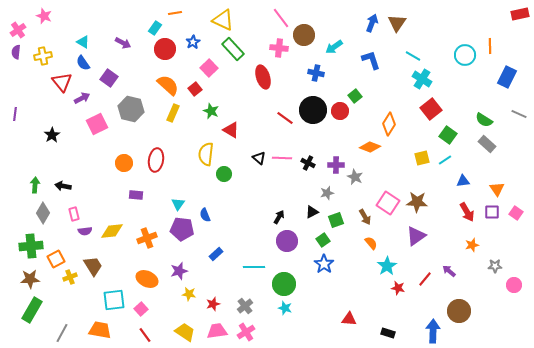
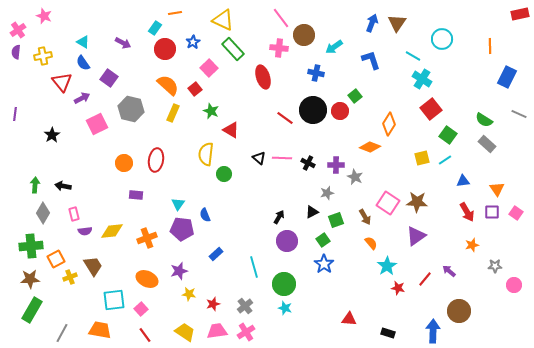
cyan circle at (465, 55): moved 23 px left, 16 px up
cyan line at (254, 267): rotated 75 degrees clockwise
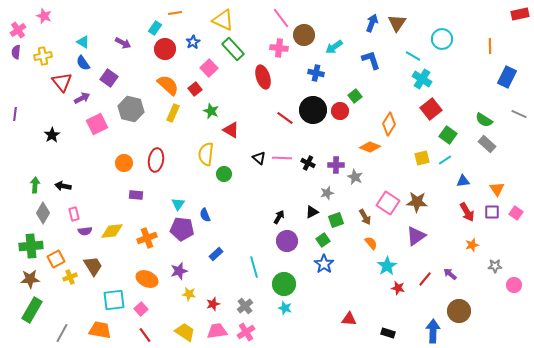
purple arrow at (449, 271): moved 1 px right, 3 px down
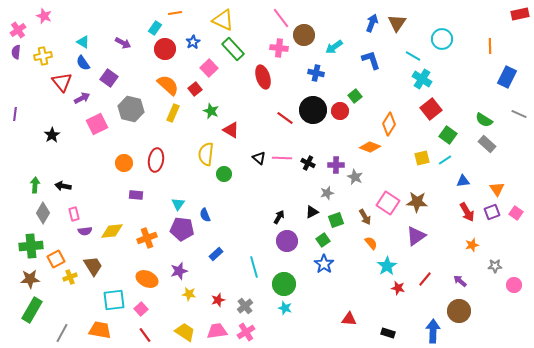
purple square at (492, 212): rotated 21 degrees counterclockwise
purple arrow at (450, 274): moved 10 px right, 7 px down
red star at (213, 304): moved 5 px right, 4 px up
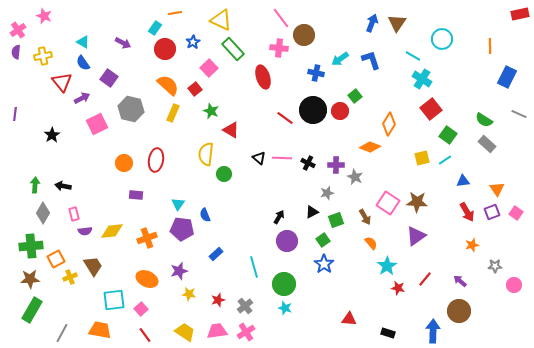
yellow triangle at (223, 20): moved 2 px left
cyan arrow at (334, 47): moved 6 px right, 12 px down
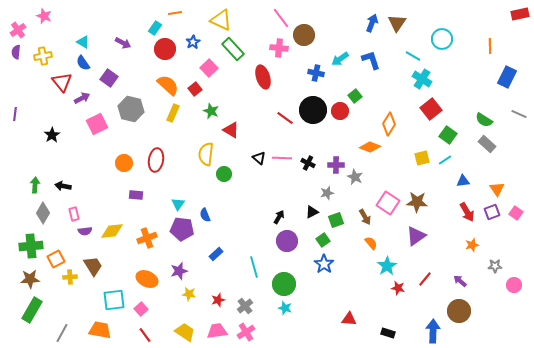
yellow cross at (70, 277): rotated 16 degrees clockwise
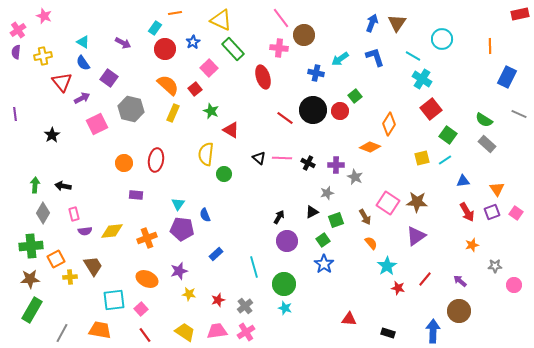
blue L-shape at (371, 60): moved 4 px right, 3 px up
purple line at (15, 114): rotated 16 degrees counterclockwise
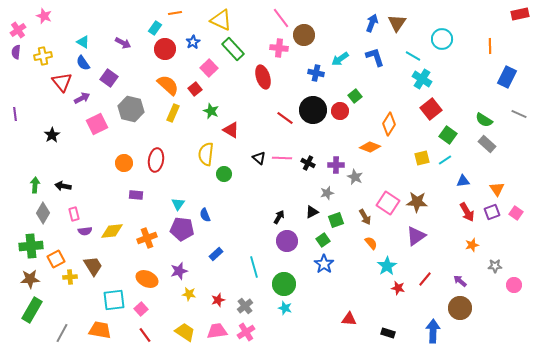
brown circle at (459, 311): moved 1 px right, 3 px up
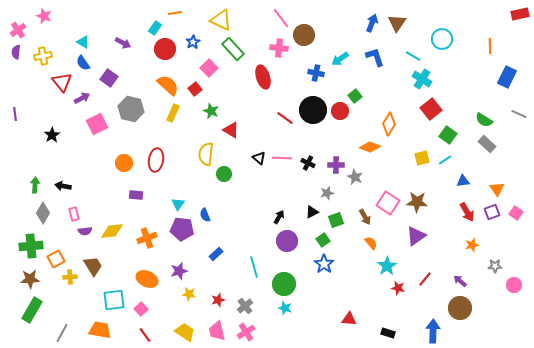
pink trapezoid at (217, 331): rotated 95 degrees counterclockwise
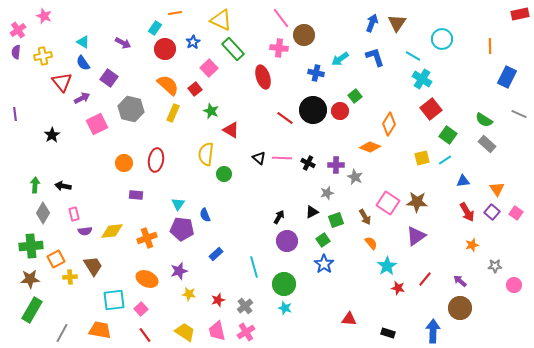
purple square at (492, 212): rotated 28 degrees counterclockwise
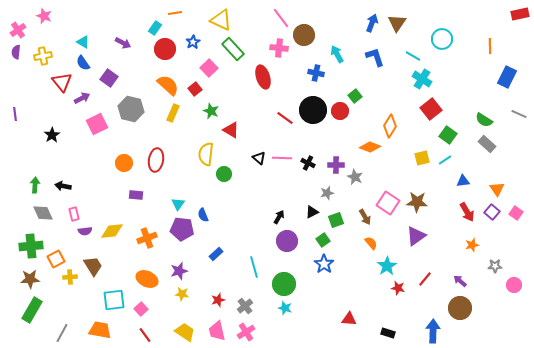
cyan arrow at (340, 59): moved 3 px left, 5 px up; rotated 96 degrees clockwise
orange diamond at (389, 124): moved 1 px right, 2 px down
gray diamond at (43, 213): rotated 55 degrees counterclockwise
blue semicircle at (205, 215): moved 2 px left
yellow star at (189, 294): moved 7 px left
